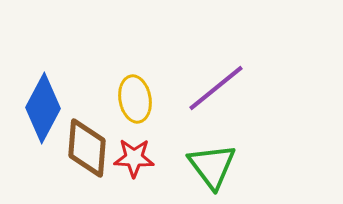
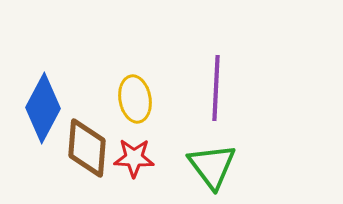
purple line: rotated 48 degrees counterclockwise
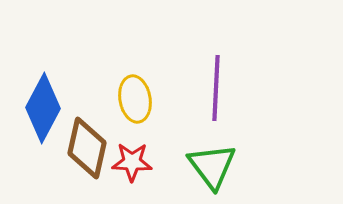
brown diamond: rotated 8 degrees clockwise
red star: moved 2 px left, 4 px down
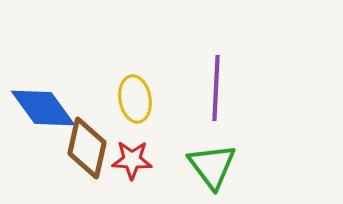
blue diamond: rotated 64 degrees counterclockwise
red star: moved 2 px up
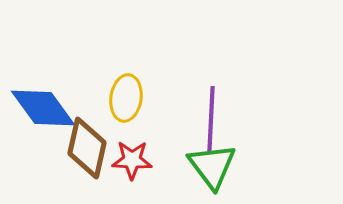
purple line: moved 5 px left, 31 px down
yellow ellipse: moved 9 px left, 1 px up; rotated 18 degrees clockwise
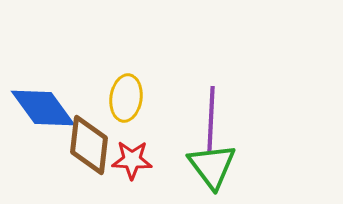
brown diamond: moved 2 px right, 3 px up; rotated 6 degrees counterclockwise
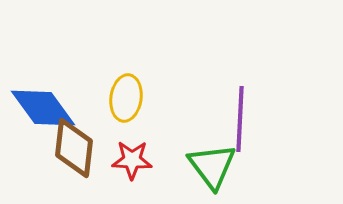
purple line: moved 29 px right
brown diamond: moved 15 px left, 3 px down
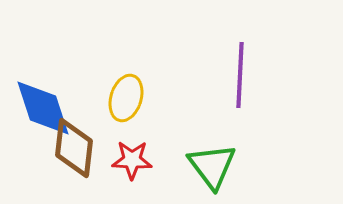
yellow ellipse: rotated 9 degrees clockwise
blue diamond: rotated 18 degrees clockwise
purple line: moved 44 px up
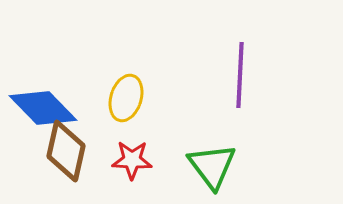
blue diamond: rotated 26 degrees counterclockwise
brown diamond: moved 8 px left, 3 px down; rotated 6 degrees clockwise
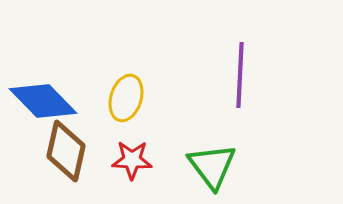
blue diamond: moved 7 px up
